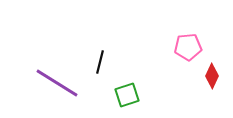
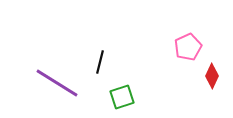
pink pentagon: rotated 20 degrees counterclockwise
green square: moved 5 px left, 2 px down
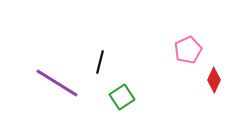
pink pentagon: moved 3 px down
red diamond: moved 2 px right, 4 px down
green square: rotated 15 degrees counterclockwise
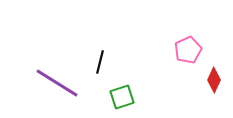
green square: rotated 15 degrees clockwise
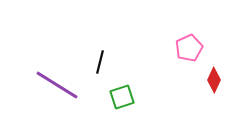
pink pentagon: moved 1 px right, 2 px up
purple line: moved 2 px down
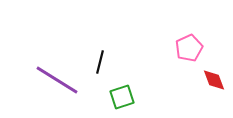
red diamond: rotated 45 degrees counterclockwise
purple line: moved 5 px up
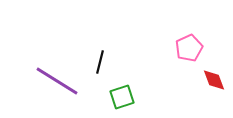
purple line: moved 1 px down
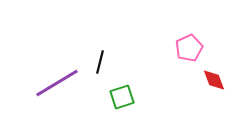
purple line: moved 2 px down; rotated 63 degrees counterclockwise
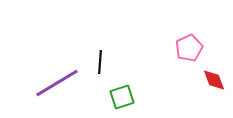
black line: rotated 10 degrees counterclockwise
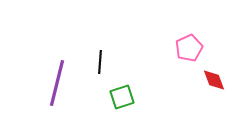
purple line: rotated 45 degrees counterclockwise
